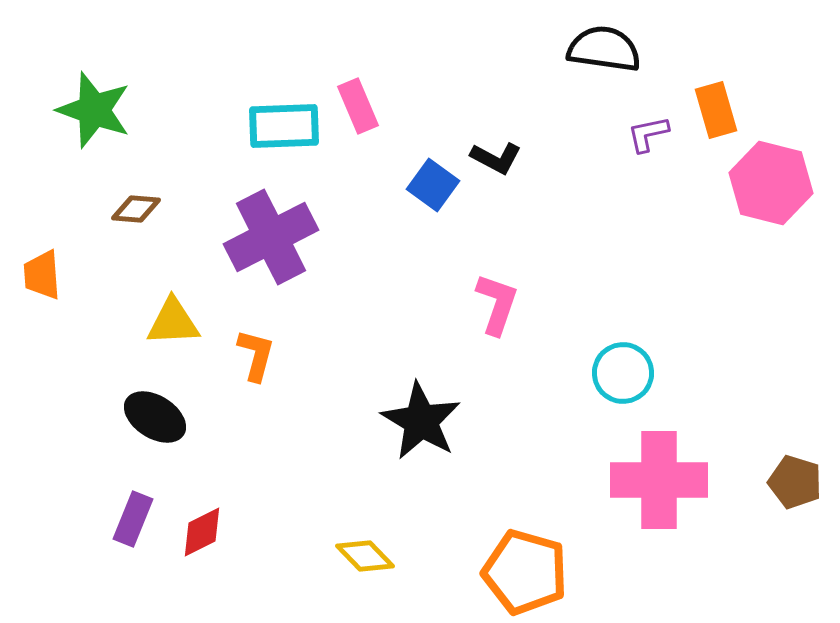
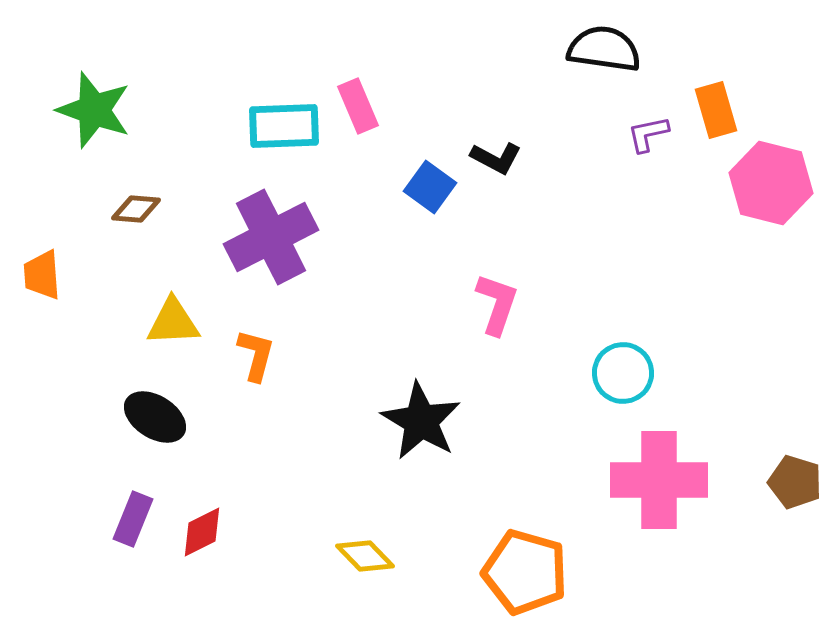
blue square: moved 3 px left, 2 px down
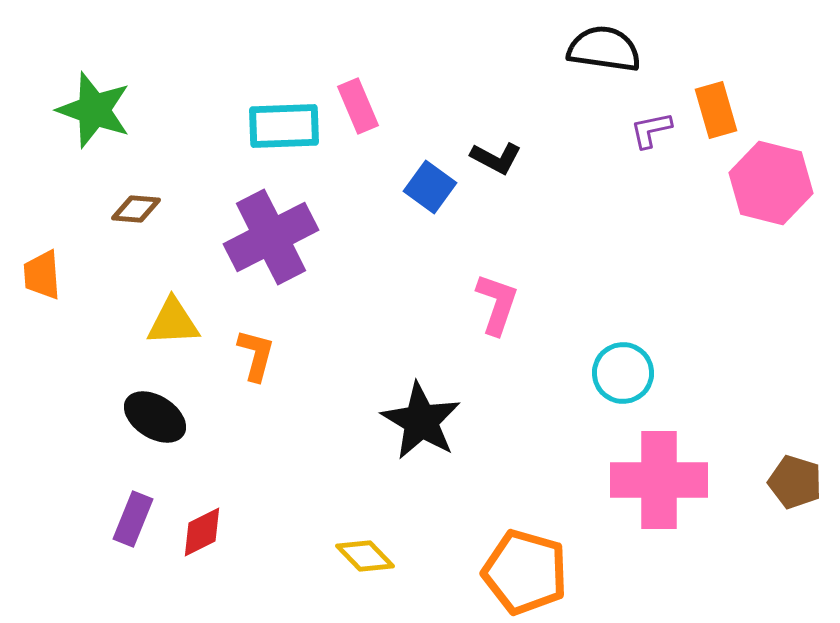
purple L-shape: moved 3 px right, 4 px up
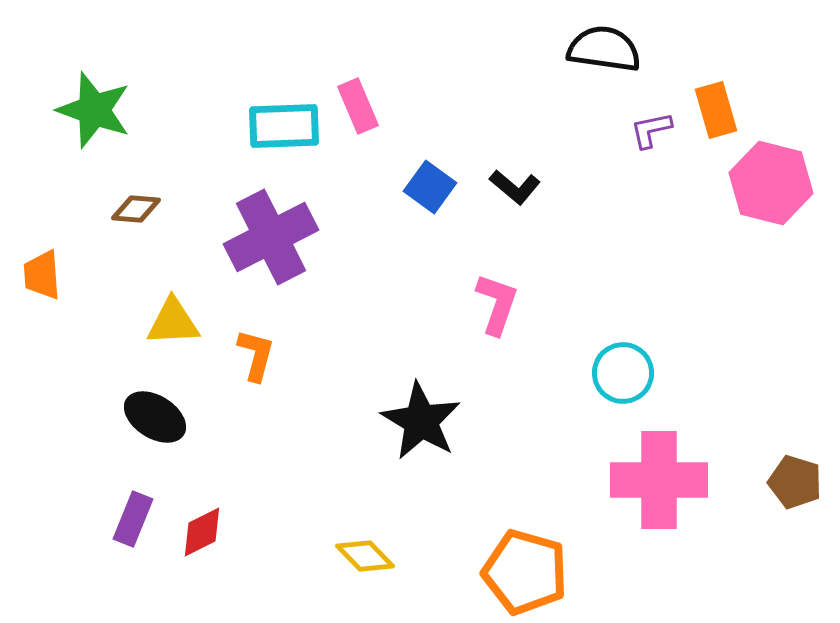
black L-shape: moved 19 px right, 29 px down; rotated 12 degrees clockwise
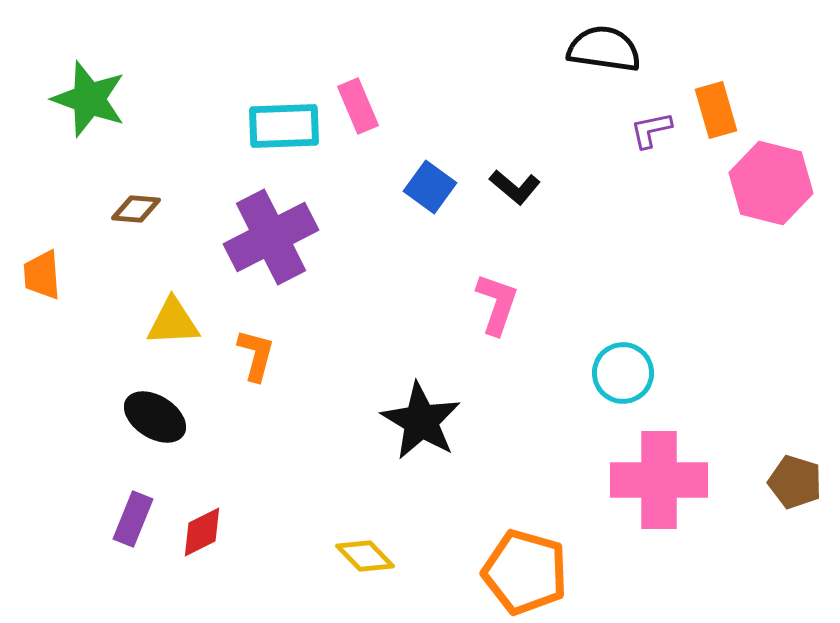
green star: moved 5 px left, 11 px up
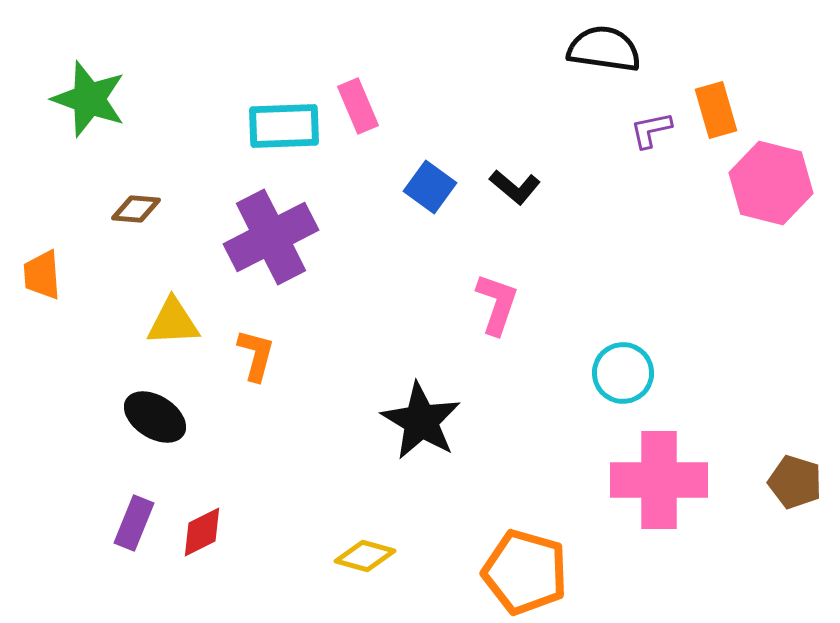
purple rectangle: moved 1 px right, 4 px down
yellow diamond: rotated 30 degrees counterclockwise
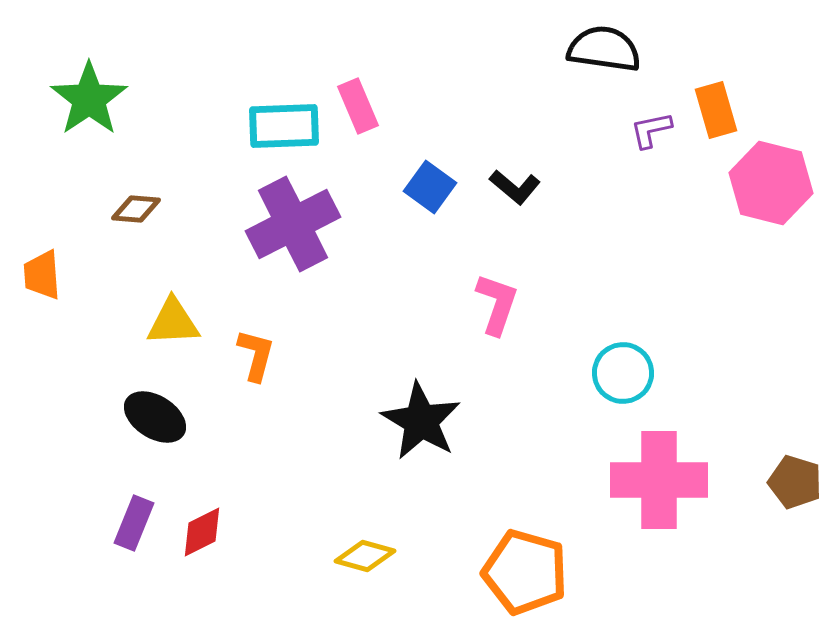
green star: rotated 18 degrees clockwise
purple cross: moved 22 px right, 13 px up
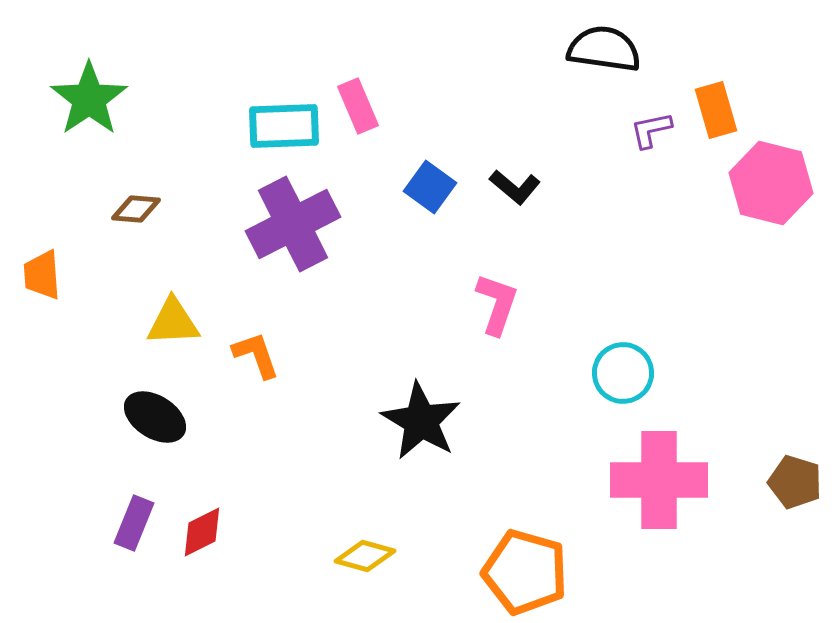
orange L-shape: rotated 34 degrees counterclockwise
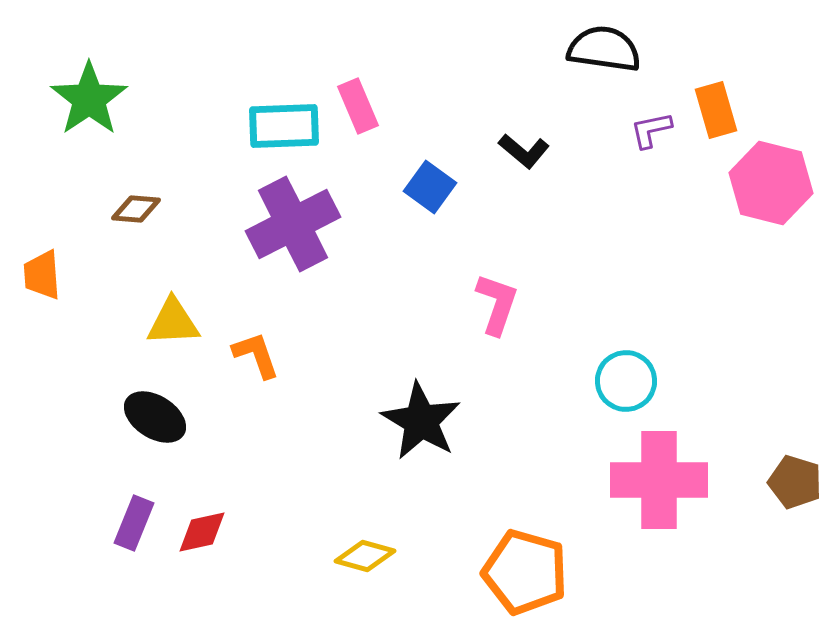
black L-shape: moved 9 px right, 36 px up
cyan circle: moved 3 px right, 8 px down
red diamond: rotated 14 degrees clockwise
